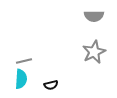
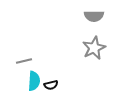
gray star: moved 4 px up
cyan semicircle: moved 13 px right, 2 px down
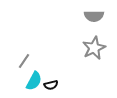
gray line: rotated 42 degrees counterclockwise
cyan semicircle: rotated 24 degrees clockwise
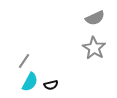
gray semicircle: moved 1 px right, 2 px down; rotated 24 degrees counterclockwise
gray star: rotated 15 degrees counterclockwise
cyan semicircle: moved 4 px left, 1 px down
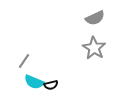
cyan semicircle: moved 4 px right; rotated 84 degrees clockwise
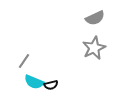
gray star: rotated 15 degrees clockwise
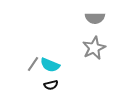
gray semicircle: rotated 24 degrees clockwise
gray line: moved 9 px right, 3 px down
cyan semicircle: moved 16 px right, 17 px up
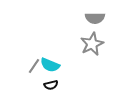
gray star: moved 2 px left, 4 px up
gray line: moved 1 px right, 2 px down
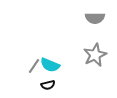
gray star: moved 3 px right, 11 px down
black semicircle: moved 3 px left
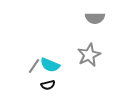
gray star: moved 6 px left
